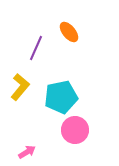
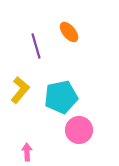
purple line: moved 2 px up; rotated 40 degrees counterclockwise
yellow L-shape: moved 3 px down
pink circle: moved 4 px right
pink arrow: rotated 60 degrees counterclockwise
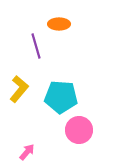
orange ellipse: moved 10 px left, 8 px up; rotated 50 degrees counterclockwise
yellow L-shape: moved 1 px left, 1 px up
cyan pentagon: rotated 16 degrees clockwise
pink arrow: rotated 42 degrees clockwise
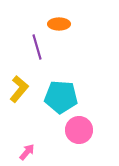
purple line: moved 1 px right, 1 px down
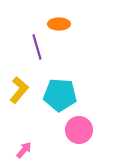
yellow L-shape: moved 1 px down
cyan pentagon: moved 1 px left, 2 px up
pink arrow: moved 3 px left, 2 px up
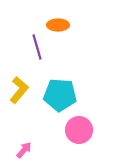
orange ellipse: moved 1 px left, 1 px down
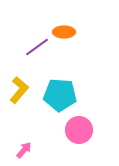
orange ellipse: moved 6 px right, 7 px down
purple line: rotated 70 degrees clockwise
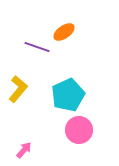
orange ellipse: rotated 35 degrees counterclockwise
purple line: rotated 55 degrees clockwise
yellow L-shape: moved 1 px left, 1 px up
cyan pentagon: moved 8 px right; rotated 28 degrees counterclockwise
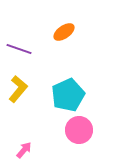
purple line: moved 18 px left, 2 px down
